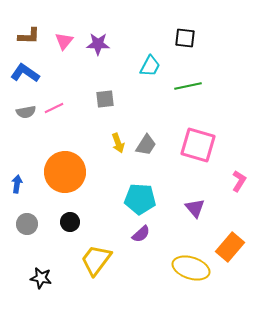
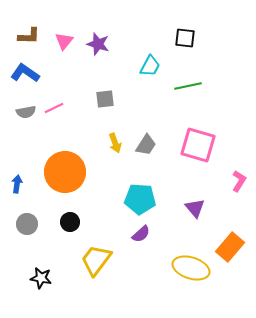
purple star: rotated 15 degrees clockwise
yellow arrow: moved 3 px left
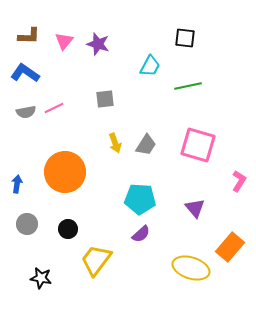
black circle: moved 2 px left, 7 px down
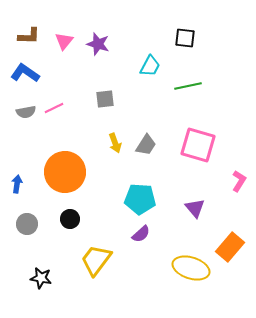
black circle: moved 2 px right, 10 px up
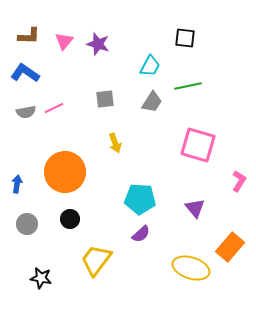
gray trapezoid: moved 6 px right, 43 px up
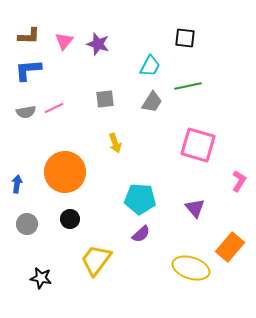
blue L-shape: moved 3 px right, 3 px up; rotated 40 degrees counterclockwise
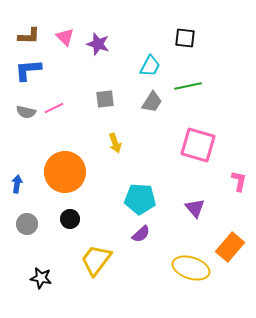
pink triangle: moved 1 px right, 4 px up; rotated 24 degrees counterclockwise
gray semicircle: rotated 24 degrees clockwise
pink L-shape: rotated 20 degrees counterclockwise
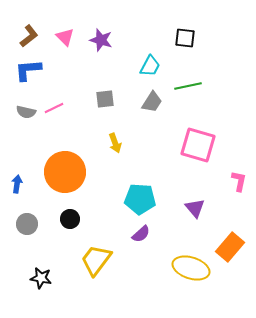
brown L-shape: rotated 40 degrees counterclockwise
purple star: moved 3 px right, 4 px up
